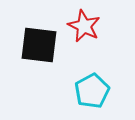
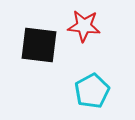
red star: rotated 20 degrees counterclockwise
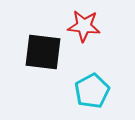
black square: moved 4 px right, 7 px down
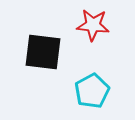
red star: moved 9 px right, 1 px up
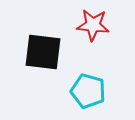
cyan pentagon: moved 4 px left; rotated 28 degrees counterclockwise
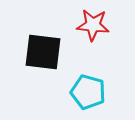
cyan pentagon: moved 1 px down
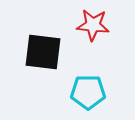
cyan pentagon: rotated 16 degrees counterclockwise
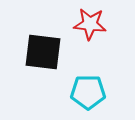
red star: moved 3 px left, 1 px up
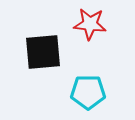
black square: rotated 12 degrees counterclockwise
